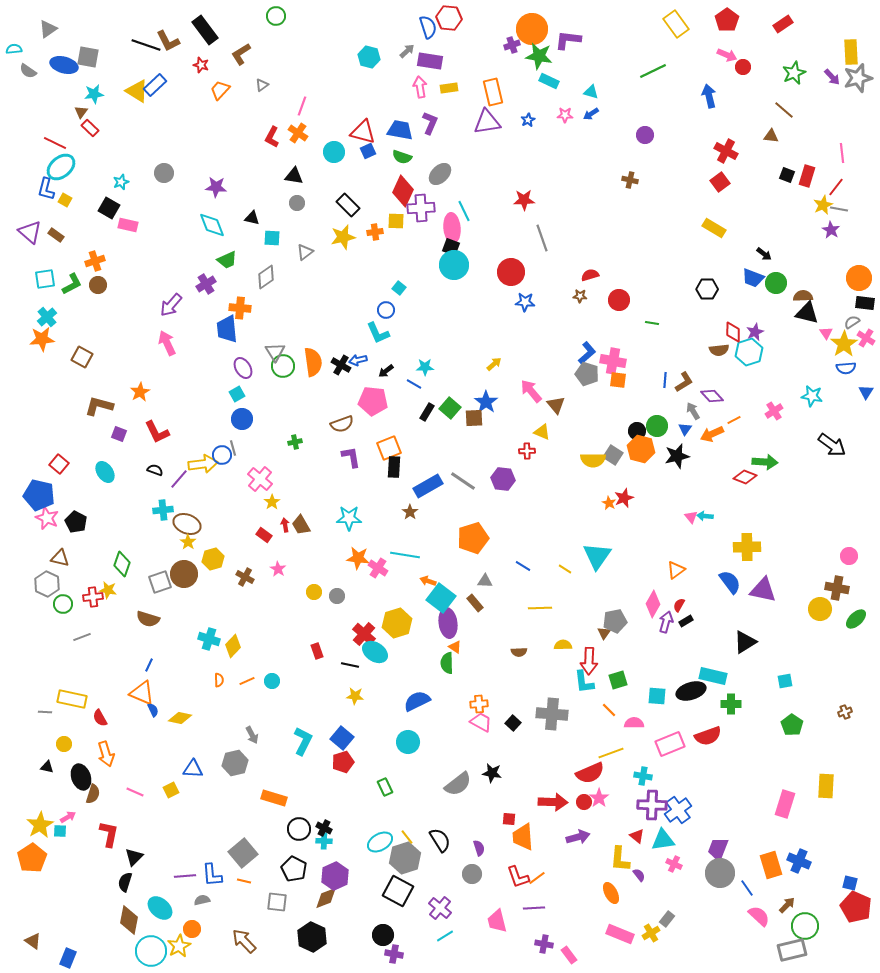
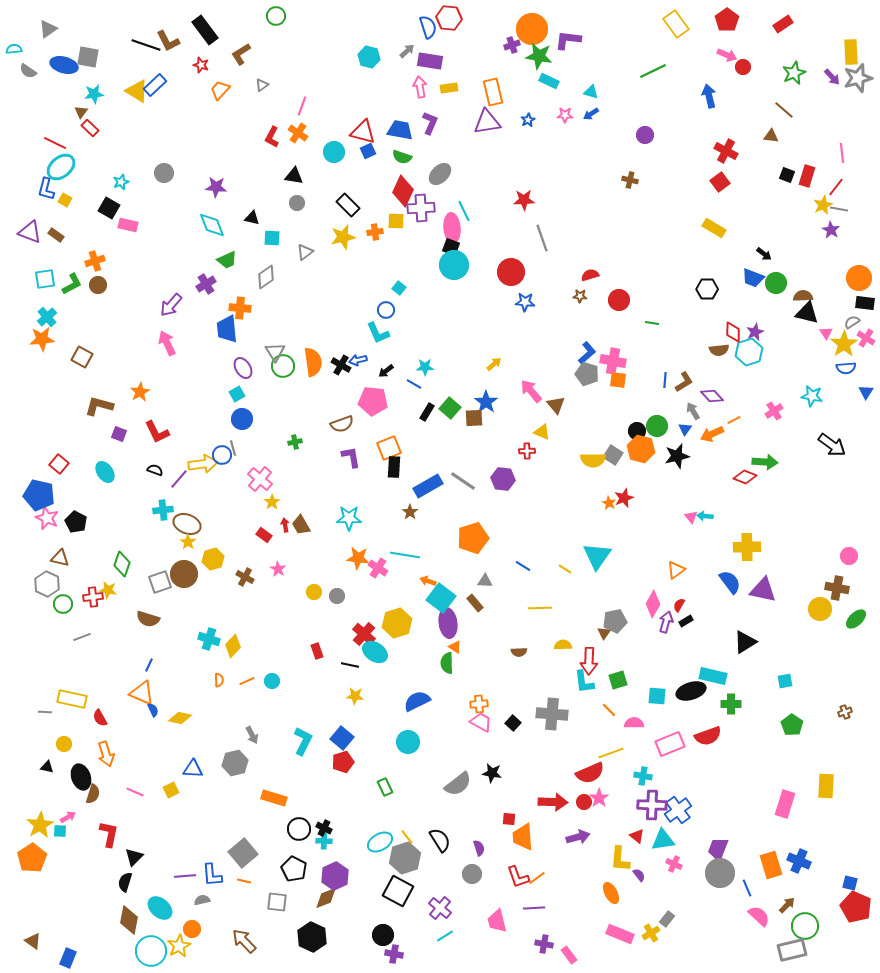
purple triangle at (30, 232): rotated 20 degrees counterclockwise
blue line at (747, 888): rotated 12 degrees clockwise
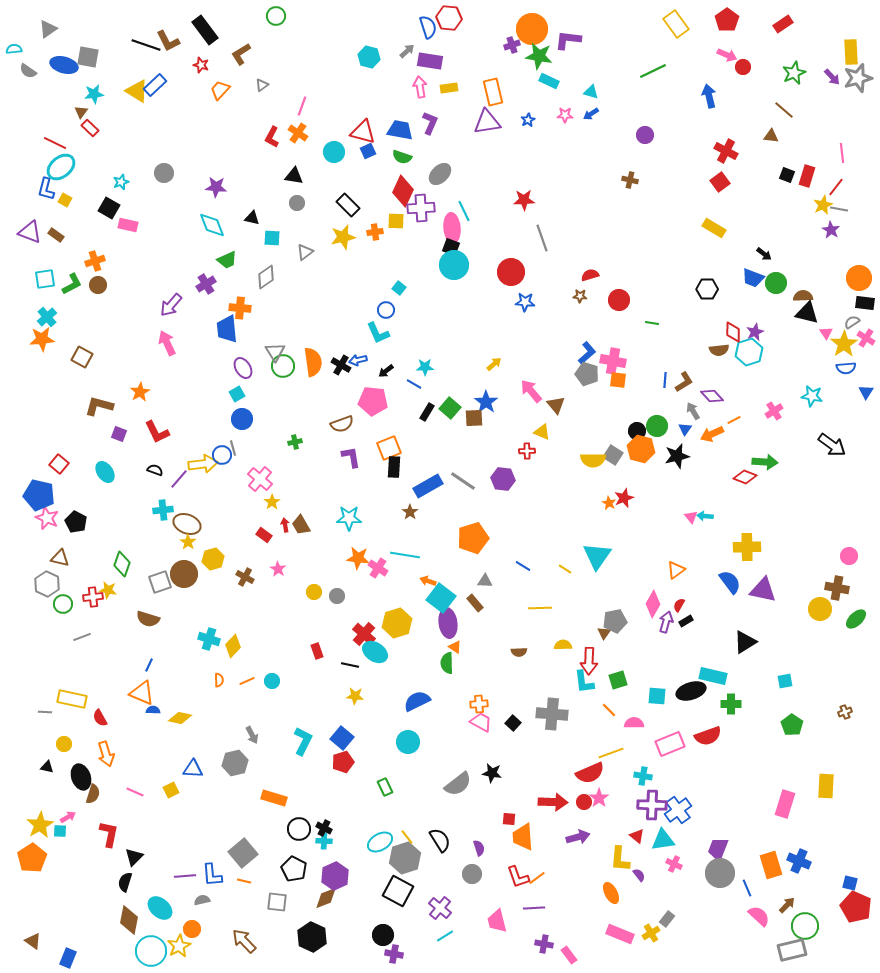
blue semicircle at (153, 710): rotated 64 degrees counterclockwise
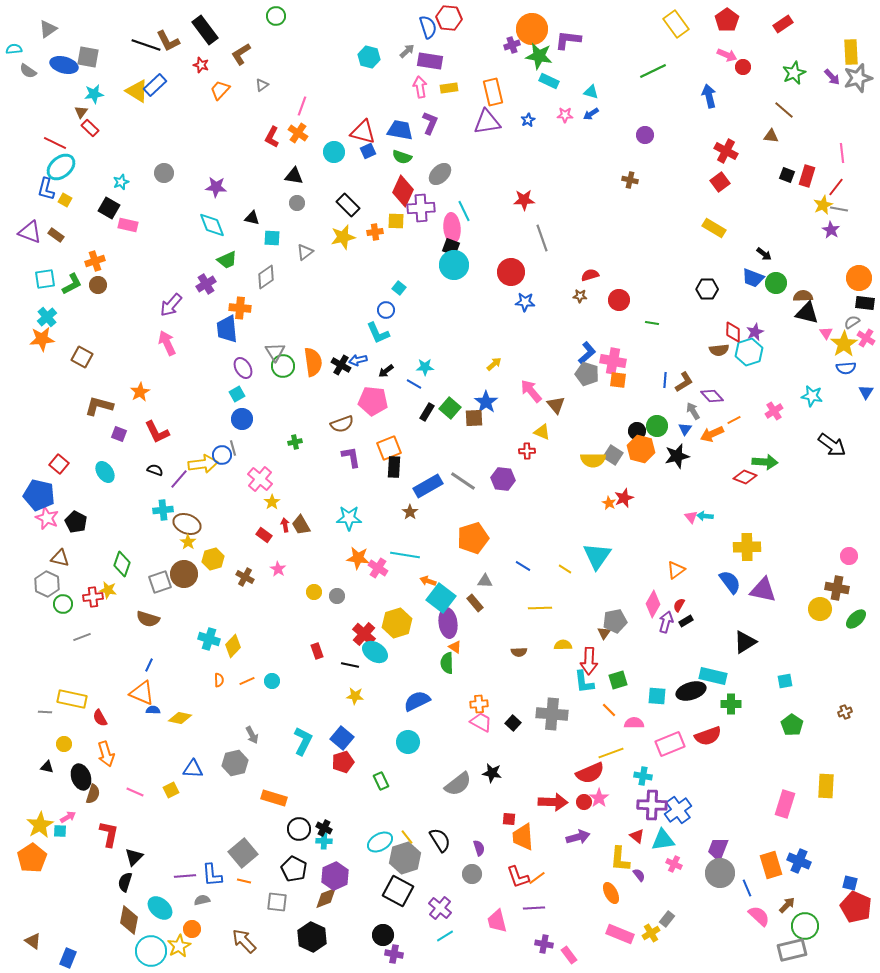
green rectangle at (385, 787): moved 4 px left, 6 px up
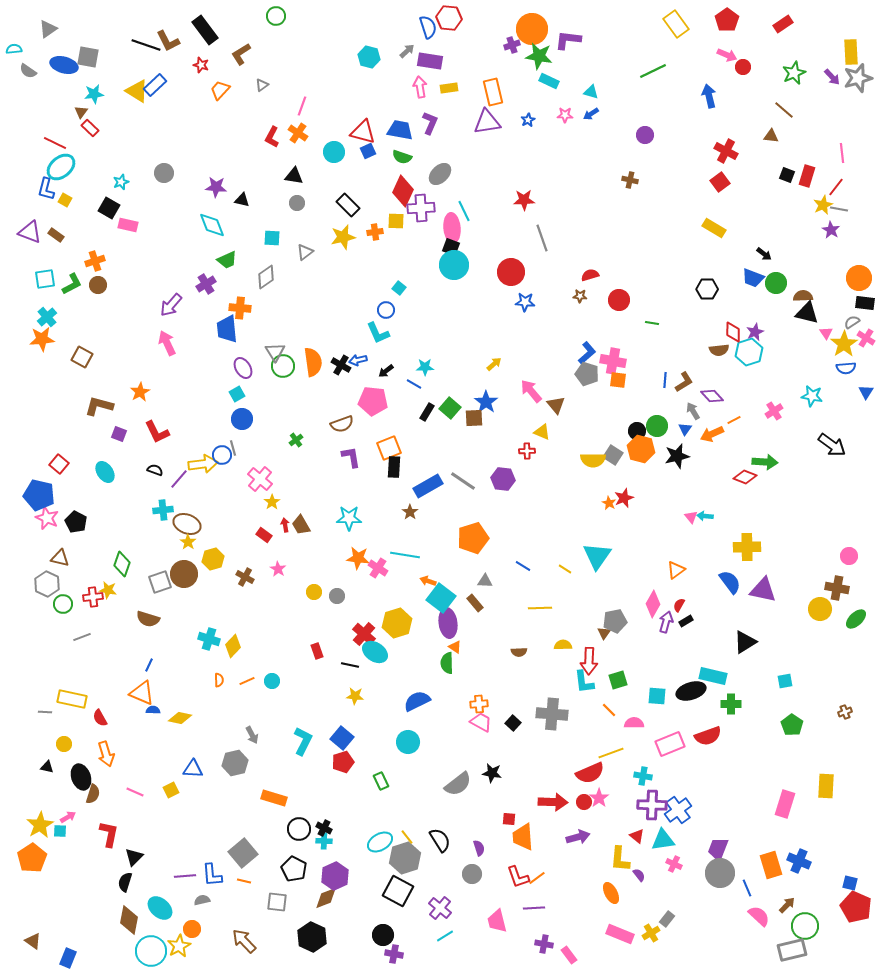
black triangle at (252, 218): moved 10 px left, 18 px up
green cross at (295, 442): moved 1 px right, 2 px up; rotated 24 degrees counterclockwise
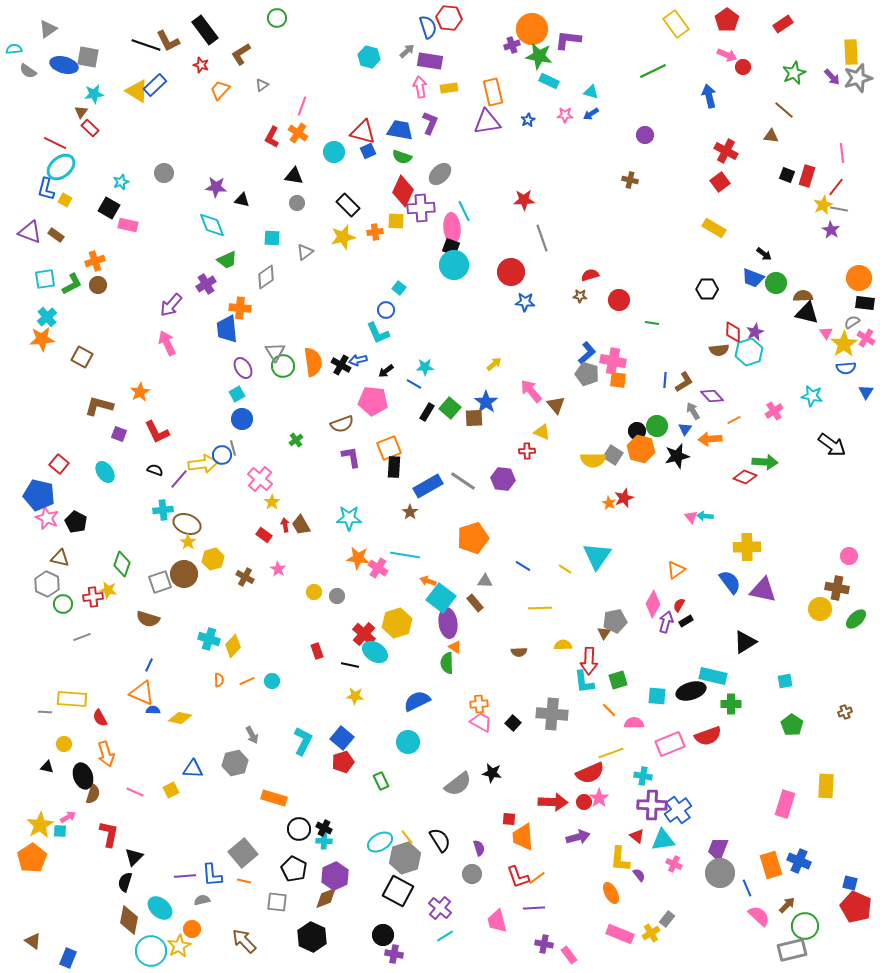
green circle at (276, 16): moved 1 px right, 2 px down
orange arrow at (712, 434): moved 2 px left, 5 px down; rotated 20 degrees clockwise
yellow rectangle at (72, 699): rotated 8 degrees counterclockwise
black ellipse at (81, 777): moved 2 px right, 1 px up
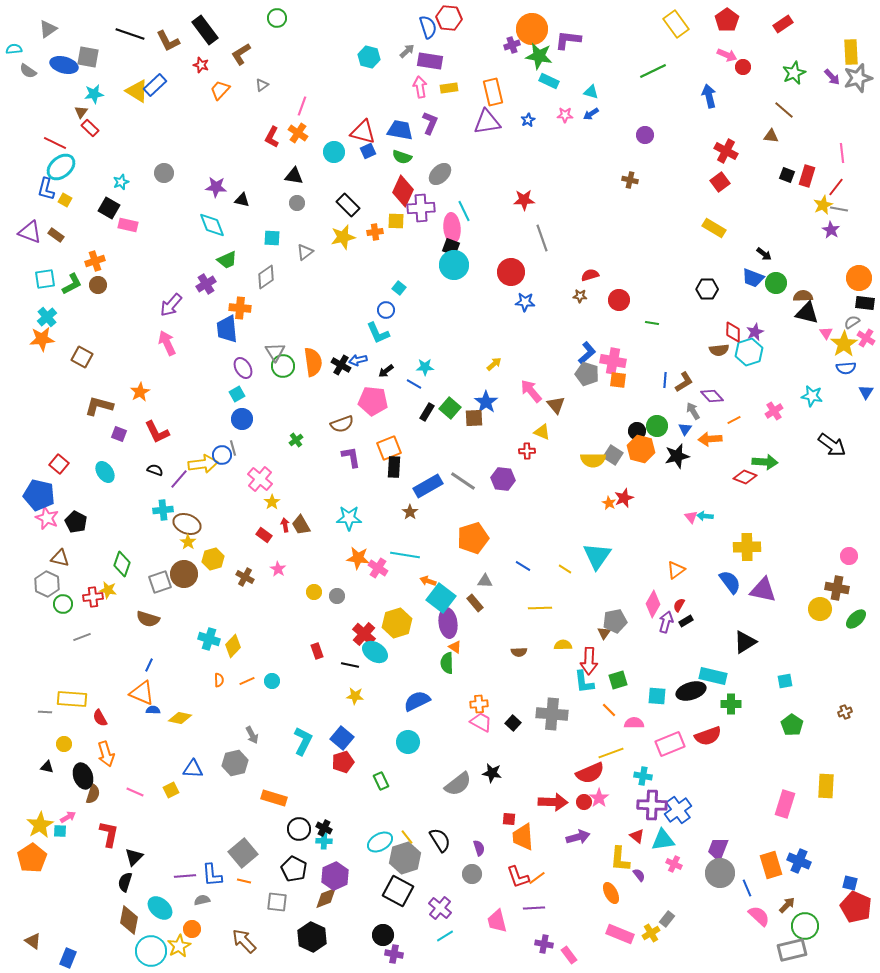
black line at (146, 45): moved 16 px left, 11 px up
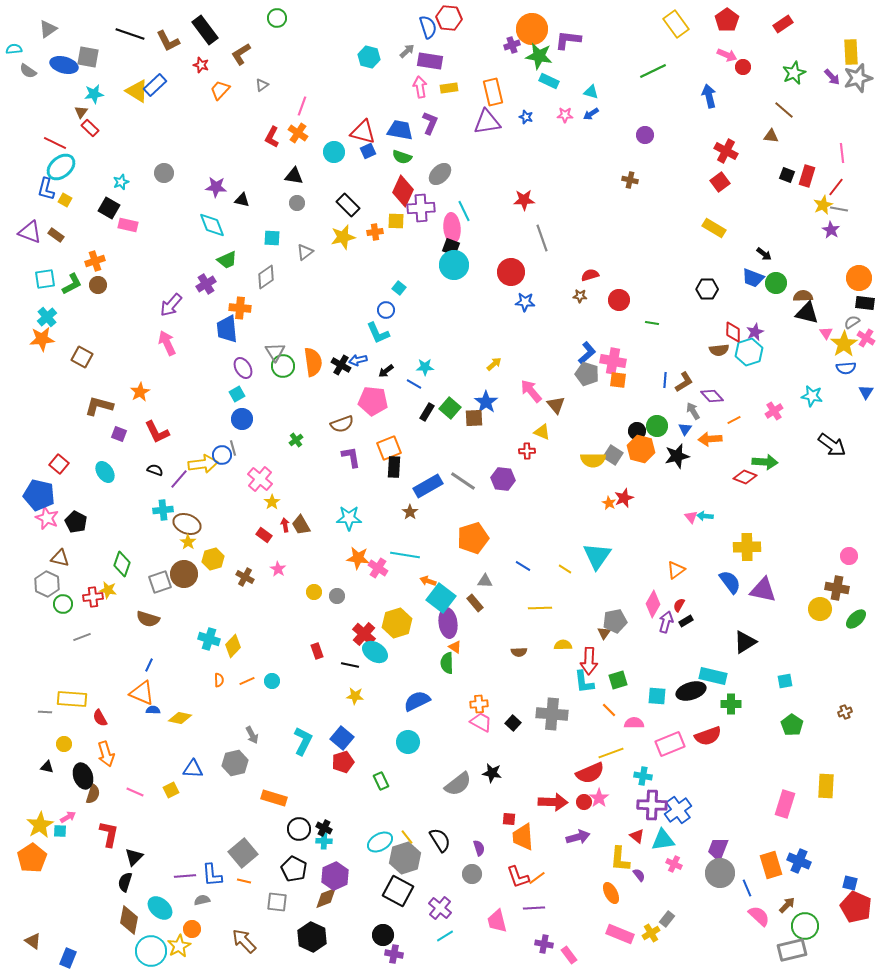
blue star at (528, 120): moved 2 px left, 3 px up; rotated 24 degrees counterclockwise
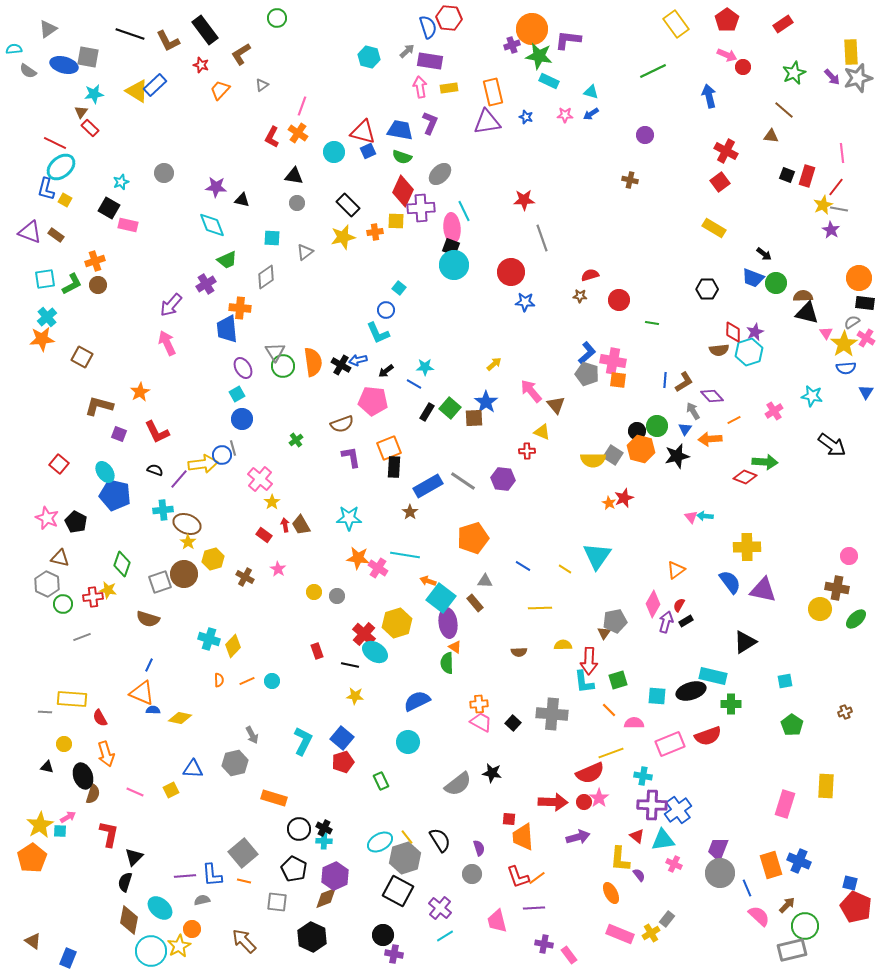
blue pentagon at (39, 495): moved 76 px right
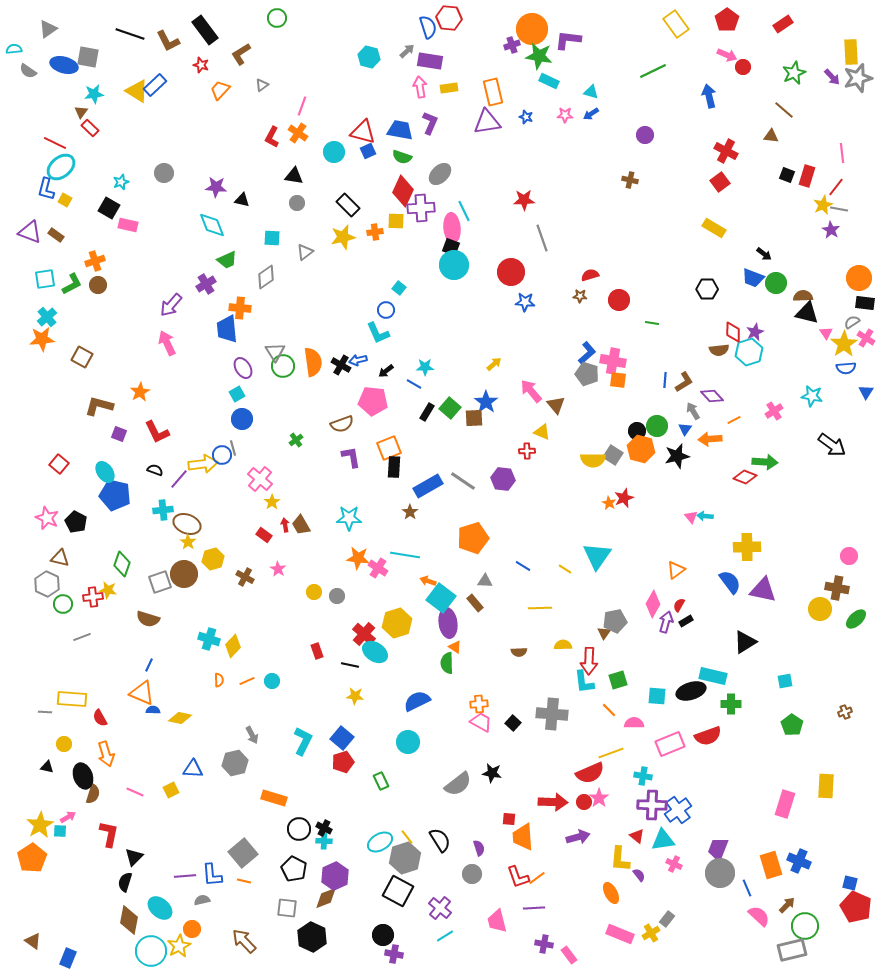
gray square at (277, 902): moved 10 px right, 6 px down
